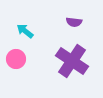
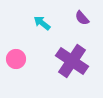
purple semicircle: moved 8 px right, 4 px up; rotated 42 degrees clockwise
cyan arrow: moved 17 px right, 8 px up
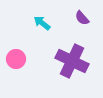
purple cross: rotated 8 degrees counterclockwise
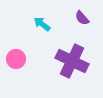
cyan arrow: moved 1 px down
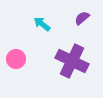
purple semicircle: rotated 91 degrees clockwise
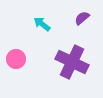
purple cross: moved 1 px down
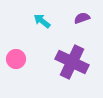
purple semicircle: rotated 21 degrees clockwise
cyan arrow: moved 3 px up
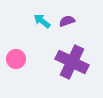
purple semicircle: moved 15 px left, 3 px down
